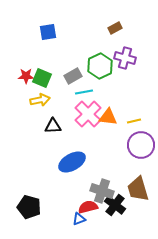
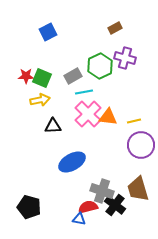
blue square: rotated 18 degrees counterclockwise
blue triangle: rotated 32 degrees clockwise
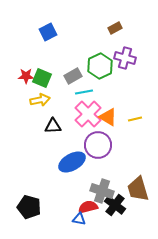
orange triangle: rotated 24 degrees clockwise
yellow line: moved 1 px right, 2 px up
purple circle: moved 43 px left
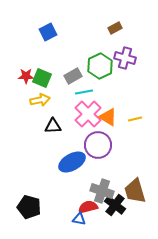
brown trapezoid: moved 3 px left, 2 px down
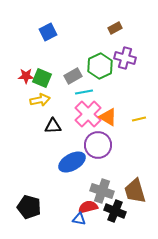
yellow line: moved 4 px right
black cross: moved 6 px down; rotated 15 degrees counterclockwise
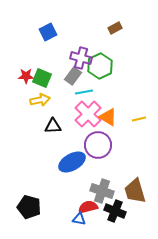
purple cross: moved 44 px left
gray rectangle: rotated 24 degrees counterclockwise
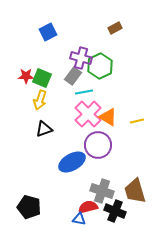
yellow arrow: rotated 120 degrees clockwise
yellow line: moved 2 px left, 2 px down
black triangle: moved 9 px left, 3 px down; rotated 18 degrees counterclockwise
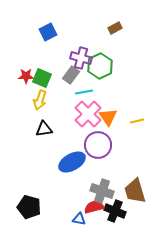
gray rectangle: moved 2 px left, 1 px up
orange triangle: rotated 24 degrees clockwise
black triangle: rotated 12 degrees clockwise
red semicircle: moved 6 px right
